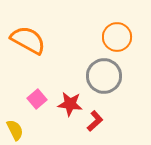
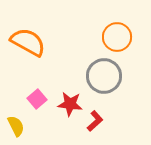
orange semicircle: moved 2 px down
yellow semicircle: moved 1 px right, 4 px up
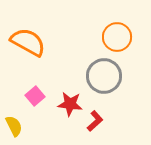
pink square: moved 2 px left, 3 px up
yellow semicircle: moved 2 px left
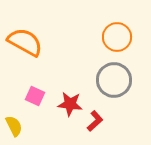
orange semicircle: moved 3 px left
gray circle: moved 10 px right, 4 px down
pink square: rotated 24 degrees counterclockwise
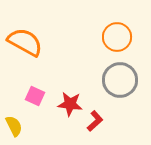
gray circle: moved 6 px right
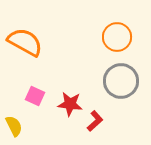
gray circle: moved 1 px right, 1 px down
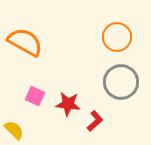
gray circle: moved 1 px down
red star: moved 2 px left
yellow semicircle: moved 4 px down; rotated 20 degrees counterclockwise
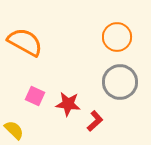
gray circle: moved 1 px left
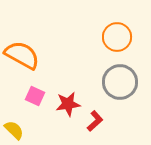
orange semicircle: moved 3 px left, 13 px down
red star: rotated 15 degrees counterclockwise
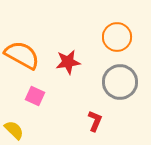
red star: moved 42 px up
red L-shape: rotated 25 degrees counterclockwise
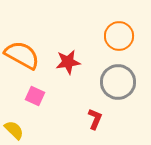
orange circle: moved 2 px right, 1 px up
gray circle: moved 2 px left
red L-shape: moved 2 px up
